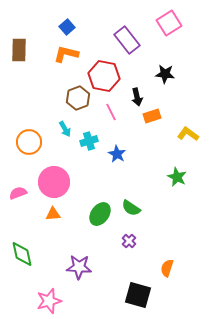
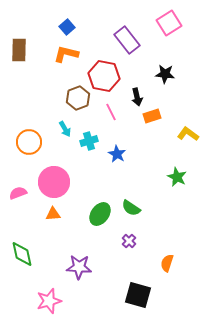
orange semicircle: moved 5 px up
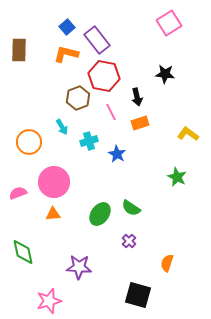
purple rectangle: moved 30 px left
orange rectangle: moved 12 px left, 7 px down
cyan arrow: moved 3 px left, 2 px up
green diamond: moved 1 px right, 2 px up
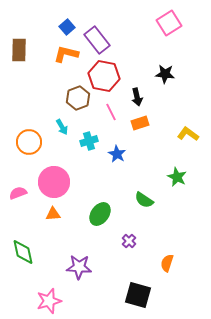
green semicircle: moved 13 px right, 8 px up
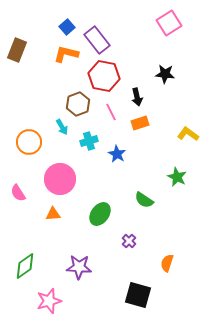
brown rectangle: moved 2 px left; rotated 20 degrees clockwise
brown hexagon: moved 6 px down
pink circle: moved 6 px right, 3 px up
pink semicircle: rotated 102 degrees counterclockwise
green diamond: moved 2 px right, 14 px down; rotated 68 degrees clockwise
